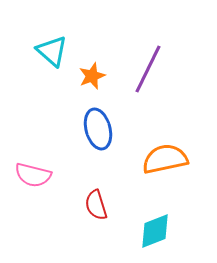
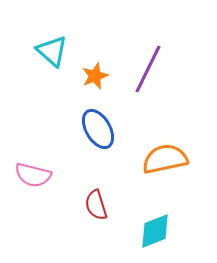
orange star: moved 3 px right
blue ellipse: rotated 15 degrees counterclockwise
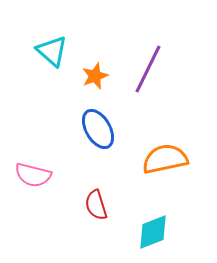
cyan diamond: moved 2 px left, 1 px down
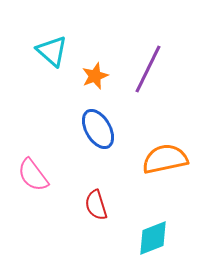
pink semicircle: rotated 39 degrees clockwise
cyan diamond: moved 6 px down
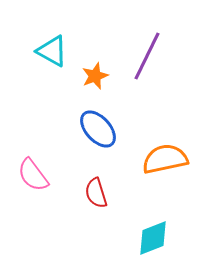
cyan triangle: rotated 12 degrees counterclockwise
purple line: moved 1 px left, 13 px up
blue ellipse: rotated 12 degrees counterclockwise
red semicircle: moved 12 px up
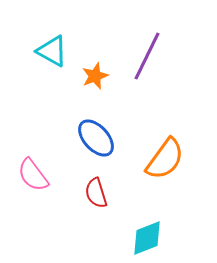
blue ellipse: moved 2 px left, 9 px down
orange semicircle: rotated 138 degrees clockwise
cyan diamond: moved 6 px left
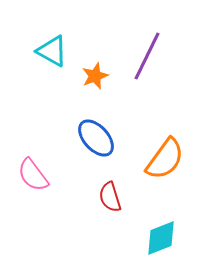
red semicircle: moved 14 px right, 4 px down
cyan diamond: moved 14 px right
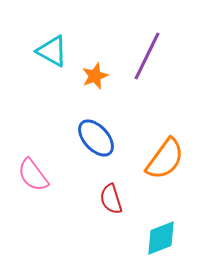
red semicircle: moved 1 px right, 2 px down
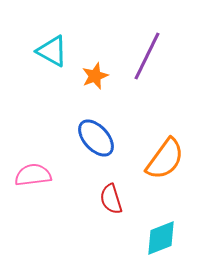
pink semicircle: rotated 120 degrees clockwise
